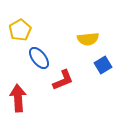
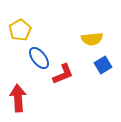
yellow semicircle: moved 4 px right
red L-shape: moved 6 px up
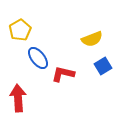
yellow semicircle: rotated 15 degrees counterclockwise
blue ellipse: moved 1 px left
blue square: moved 1 px down
red L-shape: rotated 145 degrees counterclockwise
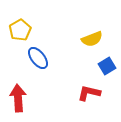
blue square: moved 4 px right
red L-shape: moved 26 px right, 19 px down
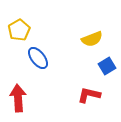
yellow pentagon: moved 1 px left
red L-shape: moved 2 px down
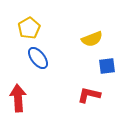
yellow pentagon: moved 10 px right, 2 px up
blue square: rotated 24 degrees clockwise
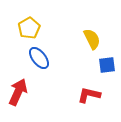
yellow semicircle: rotated 95 degrees counterclockwise
blue ellipse: moved 1 px right
blue square: moved 1 px up
red arrow: moved 6 px up; rotated 28 degrees clockwise
